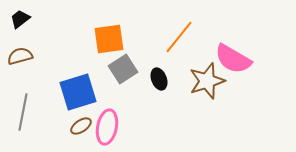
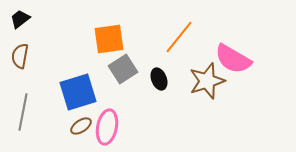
brown semicircle: rotated 65 degrees counterclockwise
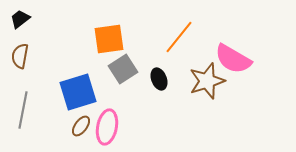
gray line: moved 2 px up
brown ellipse: rotated 20 degrees counterclockwise
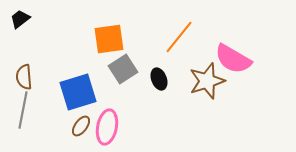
brown semicircle: moved 4 px right, 21 px down; rotated 15 degrees counterclockwise
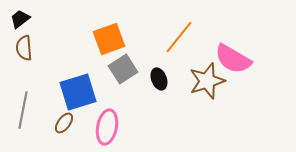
orange square: rotated 12 degrees counterclockwise
brown semicircle: moved 29 px up
brown ellipse: moved 17 px left, 3 px up
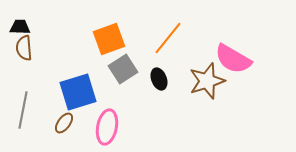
black trapezoid: moved 8 px down; rotated 40 degrees clockwise
orange line: moved 11 px left, 1 px down
